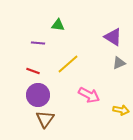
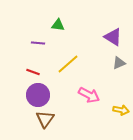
red line: moved 1 px down
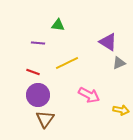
purple triangle: moved 5 px left, 5 px down
yellow line: moved 1 px left, 1 px up; rotated 15 degrees clockwise
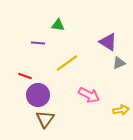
yellow line: rotated 10 degrees counterclockwise
red line: moved 8 px left, 4 px down
yellow arrow: rotated 21 degrees counterclockwise
